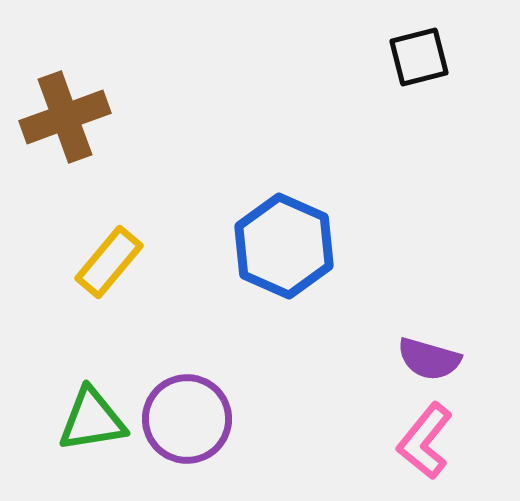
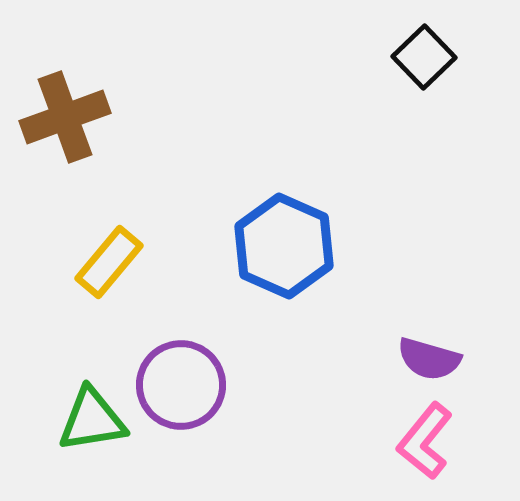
black square: moved 5 px right; rotated 30 degrees counterclockwise
purple circle: moved 6 px left, 34 px up
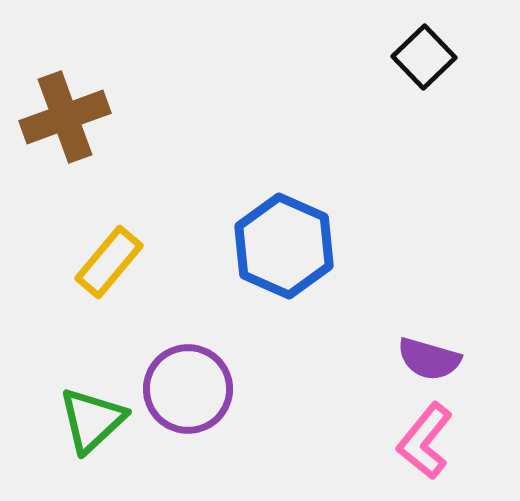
purple circle: moved 7 px right, 4 px down
green triangle: rotated 34 degrees counterclockwise
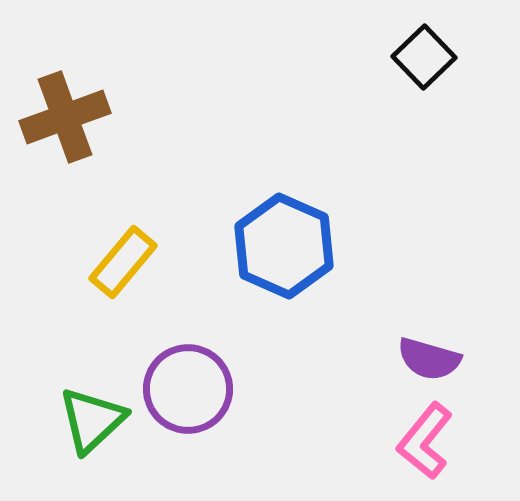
yellow rectangle: moved 14 px right
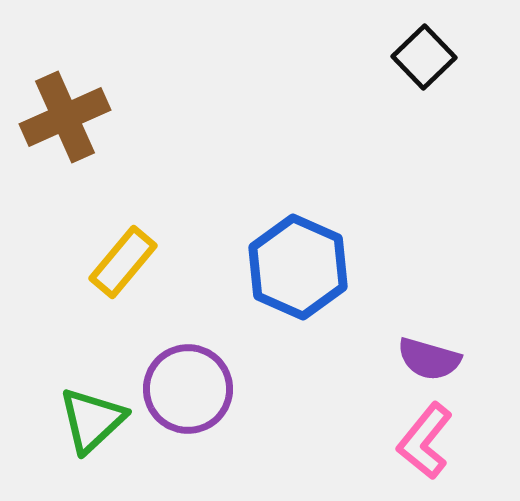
brown cross: rotated 4 degrees counterclockwise
blue hexagon: moved 14 px right, 21 px down
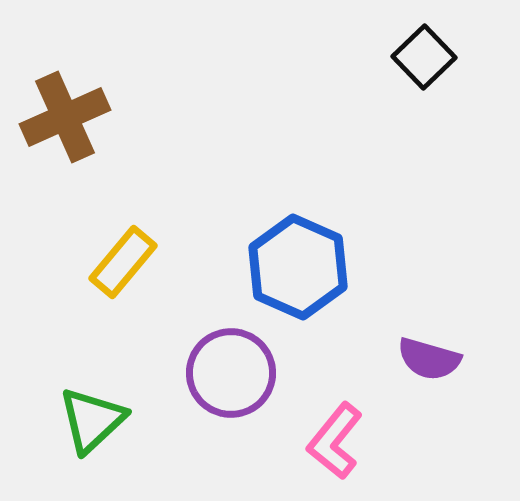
purple circle: moved 43 px right, 16 px up
pink L-shape: moved 90 px left
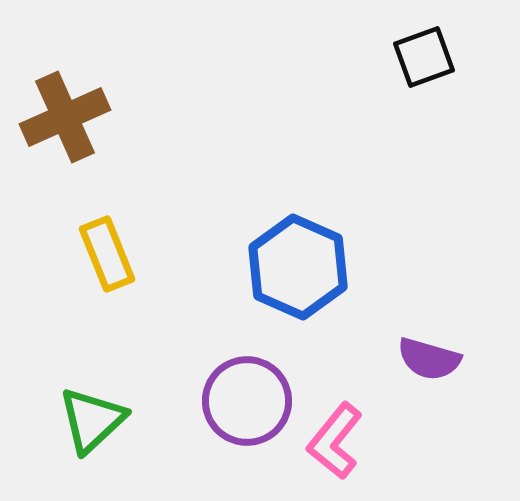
black square: rotated 24 degrees clockwise
yellow rectangle: moved 16 px left, 8 px up; rotated 62 degrees counterclockwise
purple circle: moved 16 px right, 28 px down
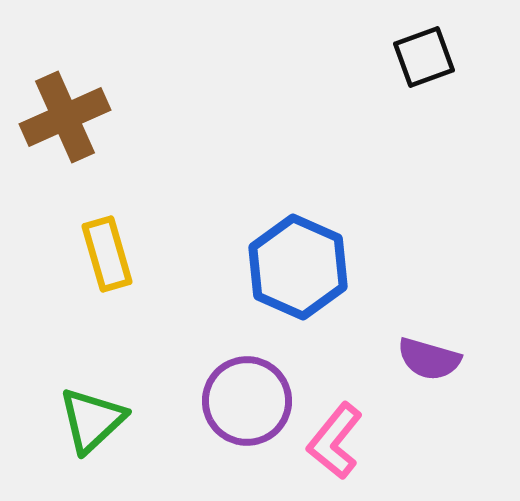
yellow rectangle: rotated 6 degrees clockwise
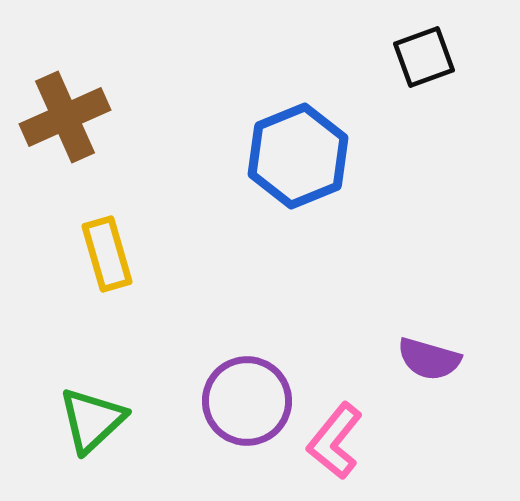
blue hexagon: moved 111 px up; rotated 14 degrees clockwise
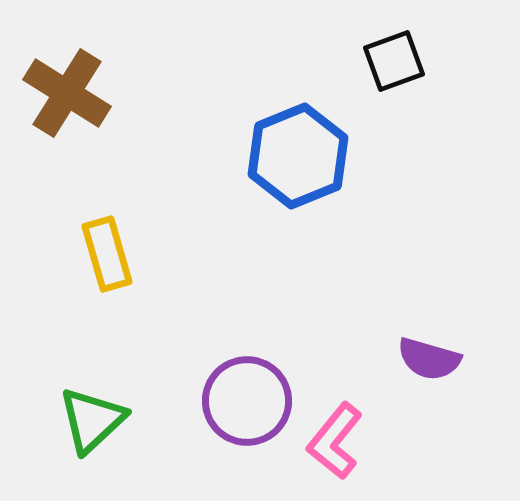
black square: moved 30 px left, 4 px down
brown cross: moved 2 px right, 24 px up; rotated 34 degrees counterclockwise
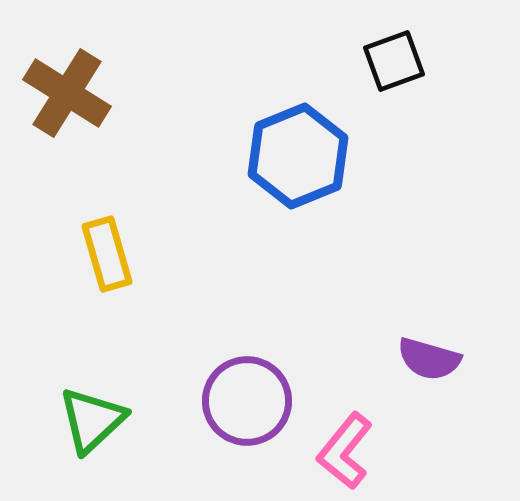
pink L-shape: moved 10 px right, 10 px down
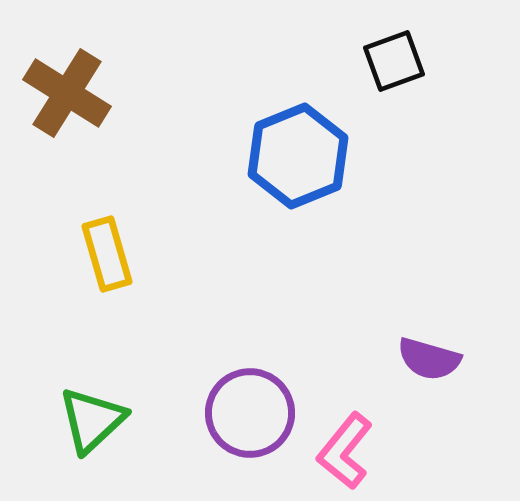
purple circle: moved 3 px right, 12 px down
